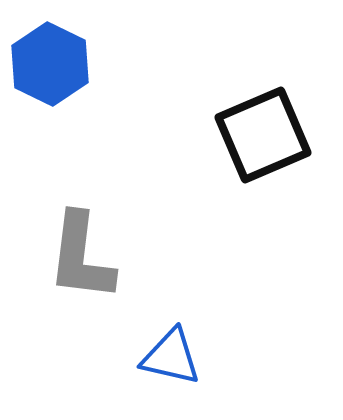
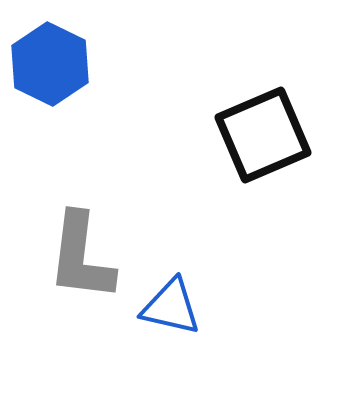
blue triangle: moved 50 px up
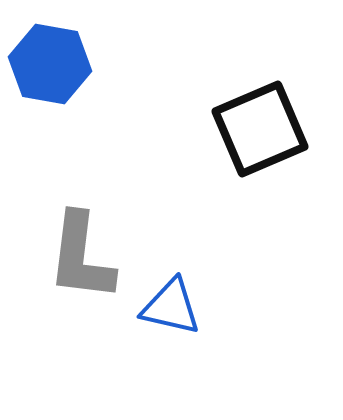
blue hexagon: rotated 16 degrees counterclockwise
black square: moved 3 px left, 6 px up
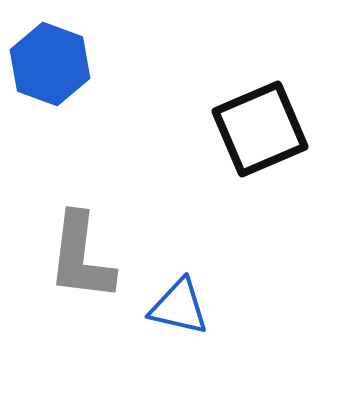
blue hexagon: rotated 10 degrees clockwise
blue triangle: moved 8 px right
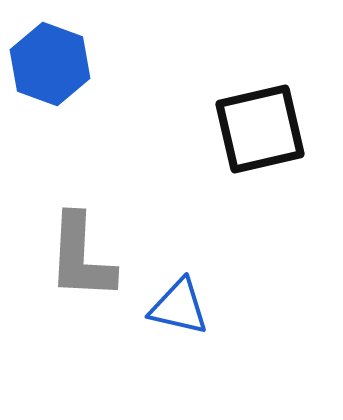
black square: rotated 10 degrees clockwise
gray L-shape: rotated 4 degrees counterclockwise
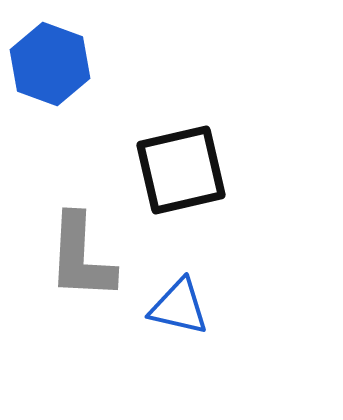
black square: moved 79 px left, 41 px down
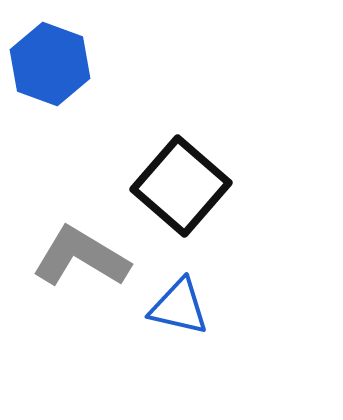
black square: moved 16 px down; rotated 36 degrees counterclockwise
gray L-shape: rotated 118 degrees clockwise
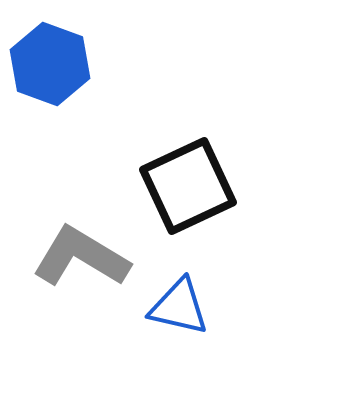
black square: moved 7 px right; rotated 24 degrees clockwise
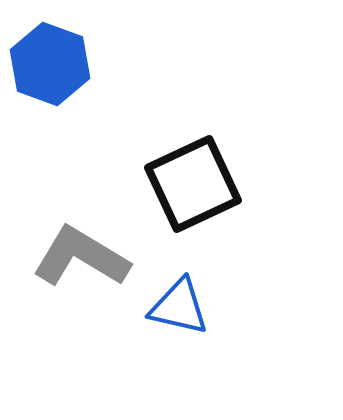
black square: moved 5 px right, 2 px up
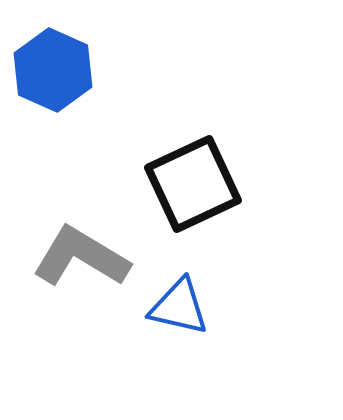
blue hexagon: moved 3 px right, 6 px down; rotated 4 degrees clockwise
